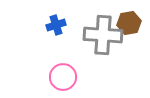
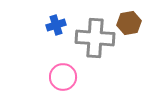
gray cross: moved 8 px left, 3 px down
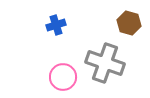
brown hexagon: rotated 25 degrees clockwise
gray cross: moved 10 px right, 25 px down; rotated 15 degrees clockwise
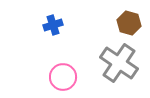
blue cross: moved 3 px left
gray cross: moved 14 px right; rotated 15 degrees clockwise
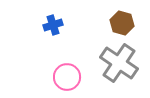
brown hexagon: moved 7 px left
pink circle: moved 4 px right
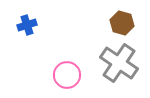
blue cross: moved 26 px left
pink circle: moved 2 px up
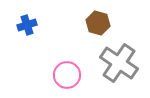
brown hexagon: moved 24 px left
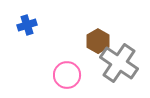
brown hexagon: moved 18 px down; rotated 15 degrees clockwise
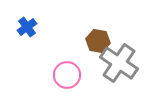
blue cross: moved 2 px down; rotated 18 degrees counterclockwise
brown hexagon: rotated 20 degrees counterclockwise
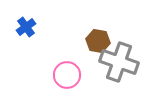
blue cross: moved 1 px left
gray cross: moved 1 px up; rotated 15 degrees counterclockwise
